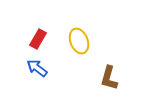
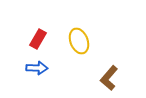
blue arrow: rotated 145 degrees clockwise
brown L-shape: rotated 25 degrees clockwise
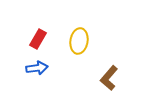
yellow ellipse: rotated 30 degrees clockwise
blue arrow: rotated 10 degrees counterclockwise
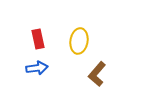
red rectangle: rotated 42 degrees counterclockwise
brown L-shape: moved 12 px left, 4 px up
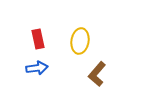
yellow ellipse: moved 1 px right
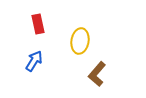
red rectangle: moved 15 px up
blue arrow: moved 3 px left, 7 px up; rotated 50 degrees counterclockwise
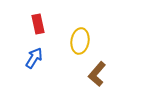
blue arrow: moved 3 px up
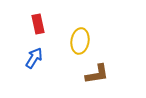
brown L-shape: rotated 140 degrees counterclockwise
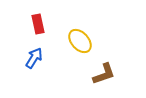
yellow ellipse: rotated 50 degrees counterclockwise
brown L-shape: moved 7 px right; rotated 10 degrees counterclockwise
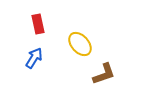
yellow ellipse: moved 3 px down
